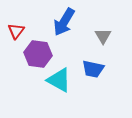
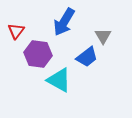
blue trapezoid: moved 6 px left, 12 px up; rotated 50 degrees counterclockwise
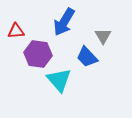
red triangle: rotated 48 degrees clockwise
blue trapezoid: rotated 85 degrees clockwise
cyan triangle: rotated 20 degrees clockwise
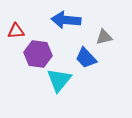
blue arrow: moved 2 px right, 2 px up; rotated 64 degrees clockwise
gray triangle: moved 1 px right, 1 px down; rotated 48 degrees clockwise
blue trapezoid: moved 1 px left, 1 px down
cyan triangle: rotated 20 degrees clockwise
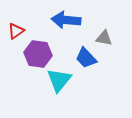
red triangle: rotated 30 degrees counterclockwise
gray triangle: moved 1 px down; rotated 24 degrees clockwise
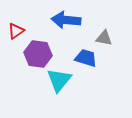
blue trapezoid: rotated 150 degrees clockwise
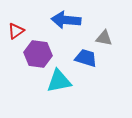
cyan triangle: moved 1 px down; rotated 40 degrees clockwise
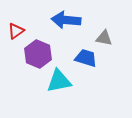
purple hexagon: rotated 16 degrees clockwise
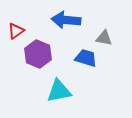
cyan triangle: moved 10 px down
